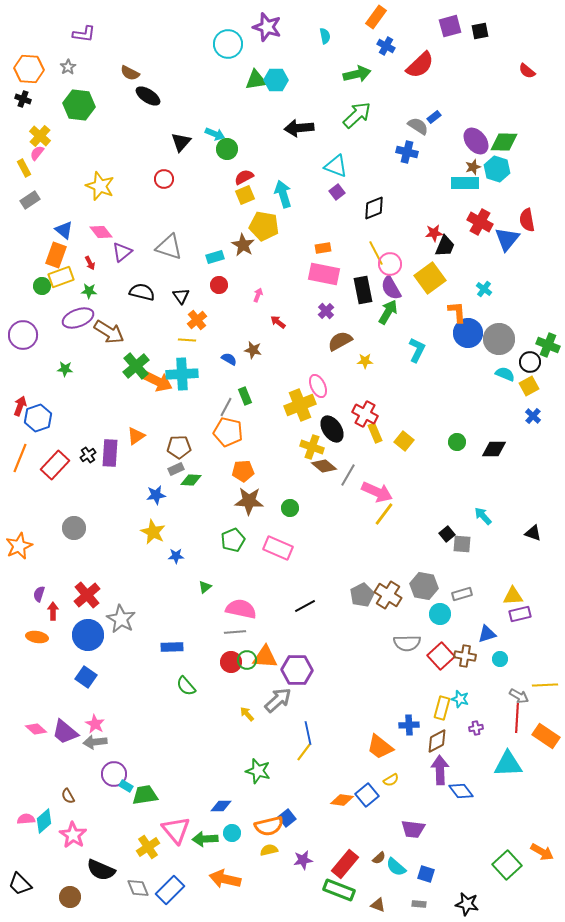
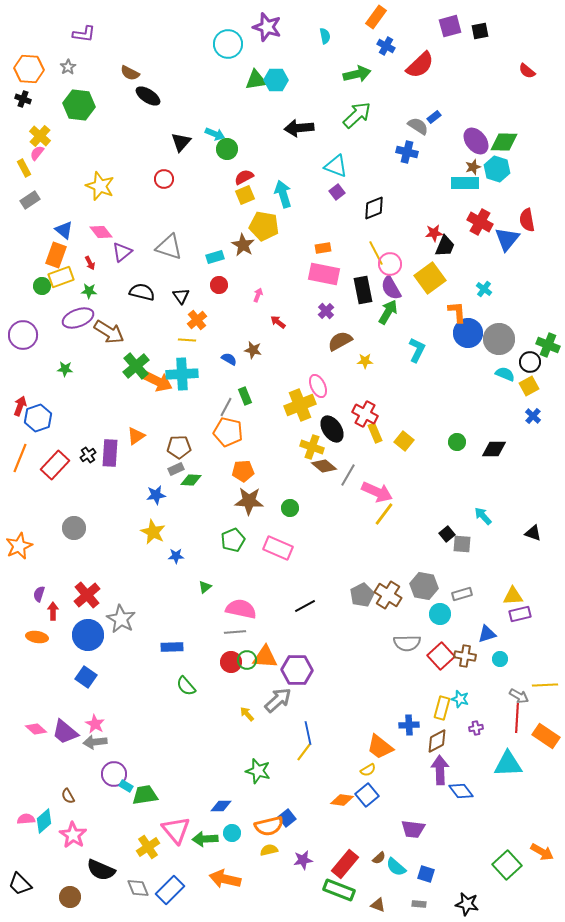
yellow semicircle at (391, 780): moved 23 px left, 10 px up
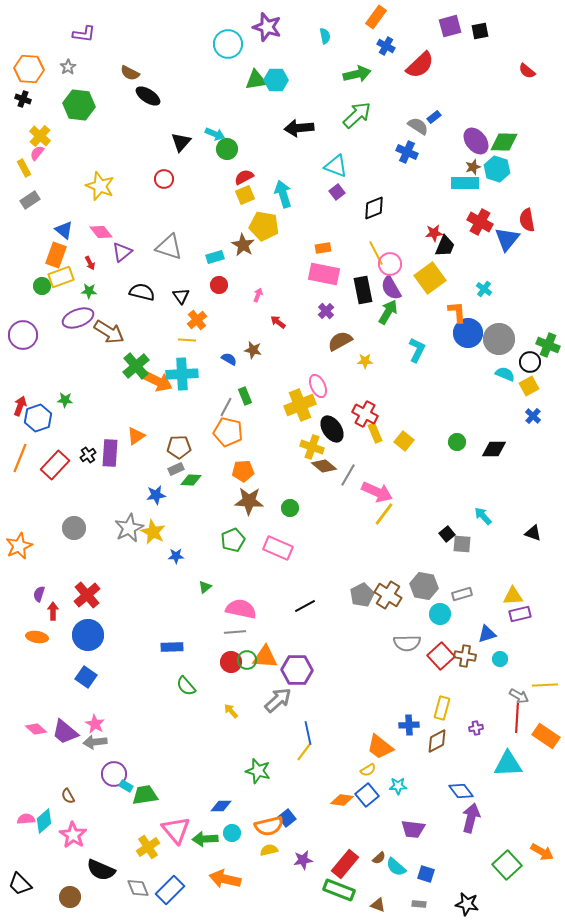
blue cross at (407, 152): rotated 10 degrees clockwise
green star at (65, 369): moved 31 px down
gray star at (121, 619): moved 8 px right, 91 px up; rotated 16 degrees clockwise
cyan star at (460, 699): moved 62 px left, 87 px down; rotated 18 degrees counterclockwise
yellow arrow at (247, 714): moved 16 px left, 3 px up
purple arrow at (440, 770): moved 31 px right, 48 px down; rotated 16 degrees clockwise
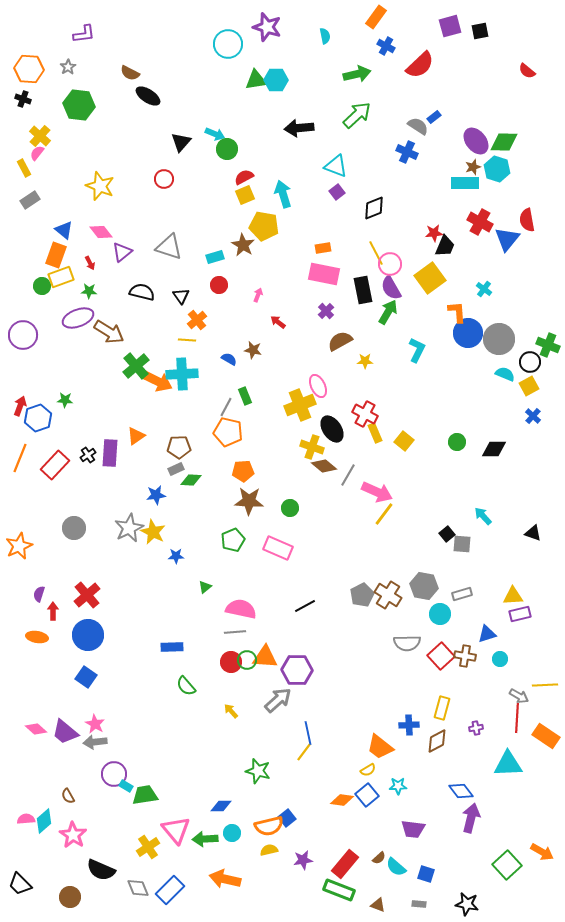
purple L-shape at (84, 34): rotated 15 degrees counterclockwise
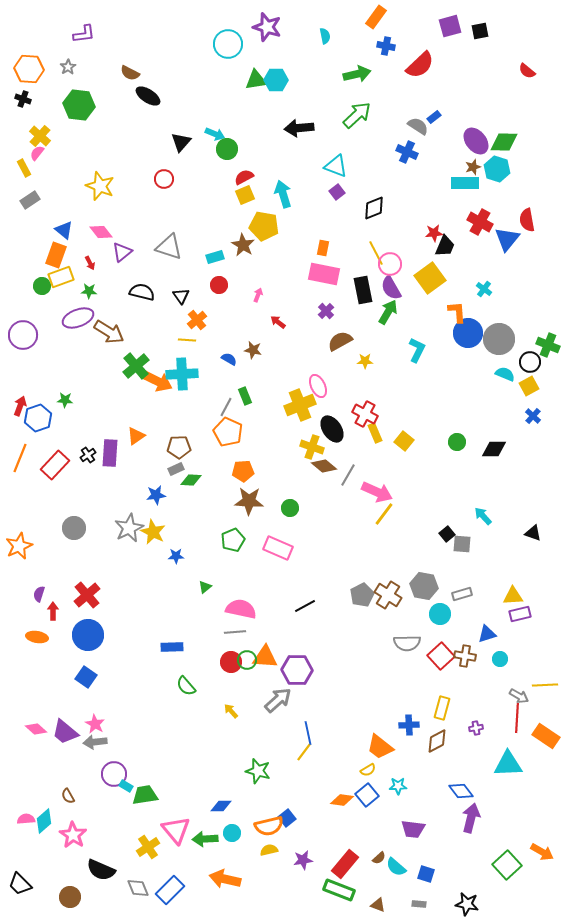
blue cross at (386, 46): rotated 18 degrees counterclockwise
orange rectangle at (323, 248): rotated 70 degrees counterclockwise
orange pentagon at (228, 432): rotated 12 degrees clockwise
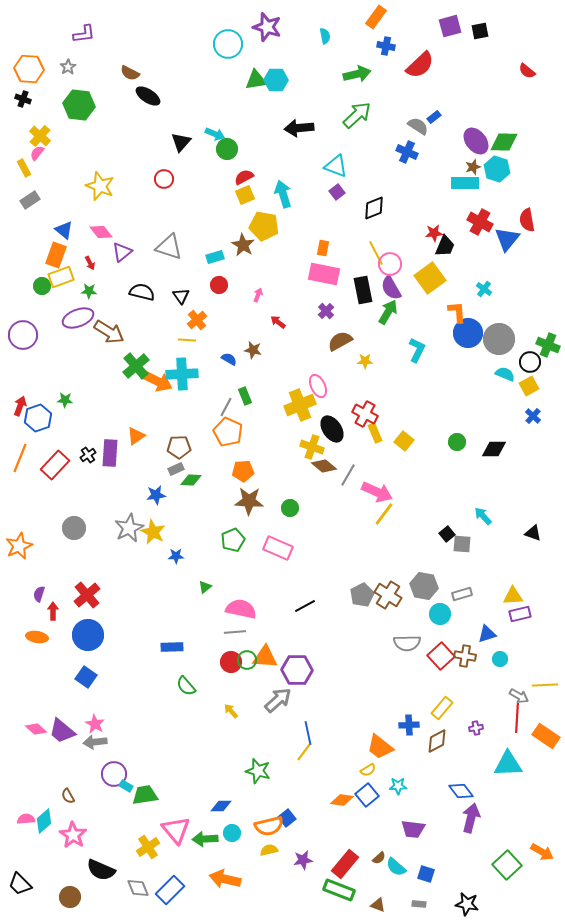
yellow rectangle at (442, 708): rotated 25 degrees clockwise
purple trapezoid at (65, 732): moved 3 px left, 1 px up
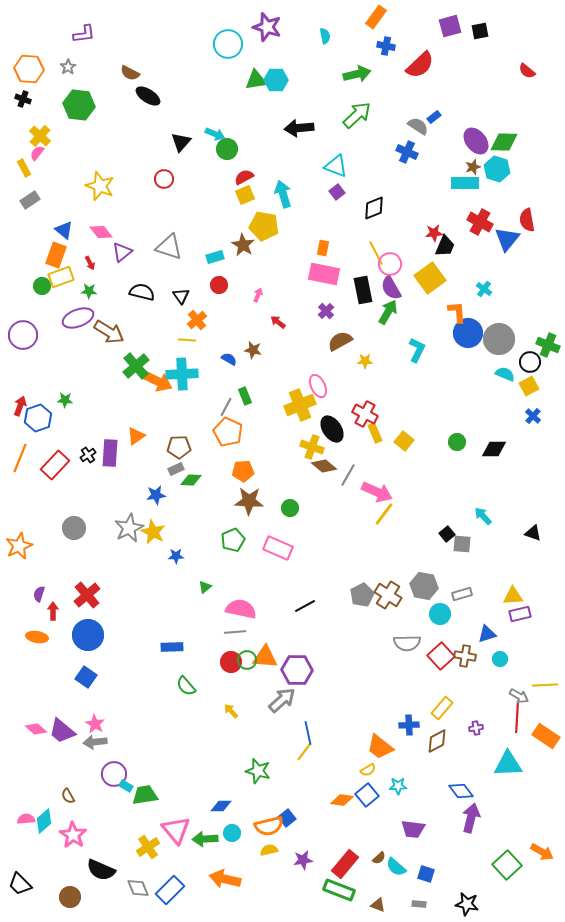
gray arrow at (278, 700): moved 4 px right
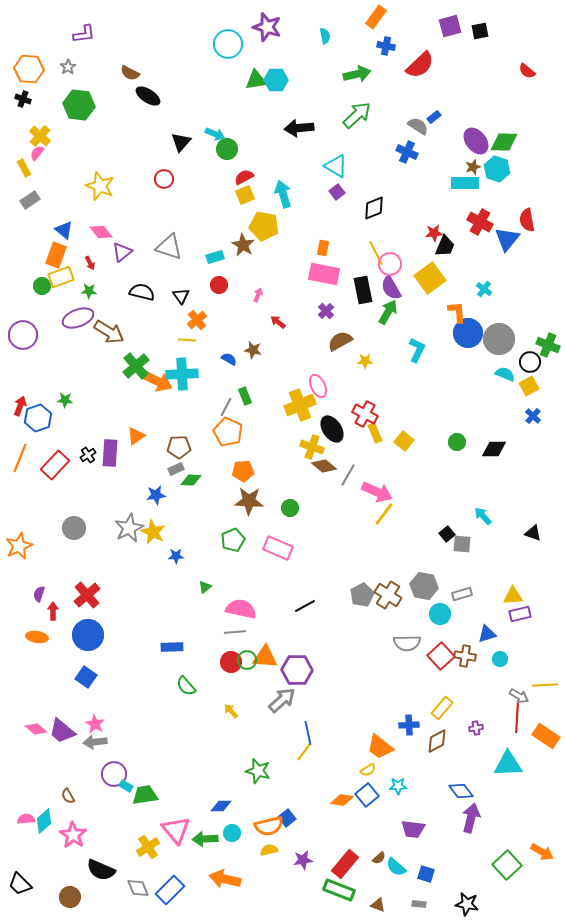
cyan triangle at (336, 166): rotated 10 degrees clockwise
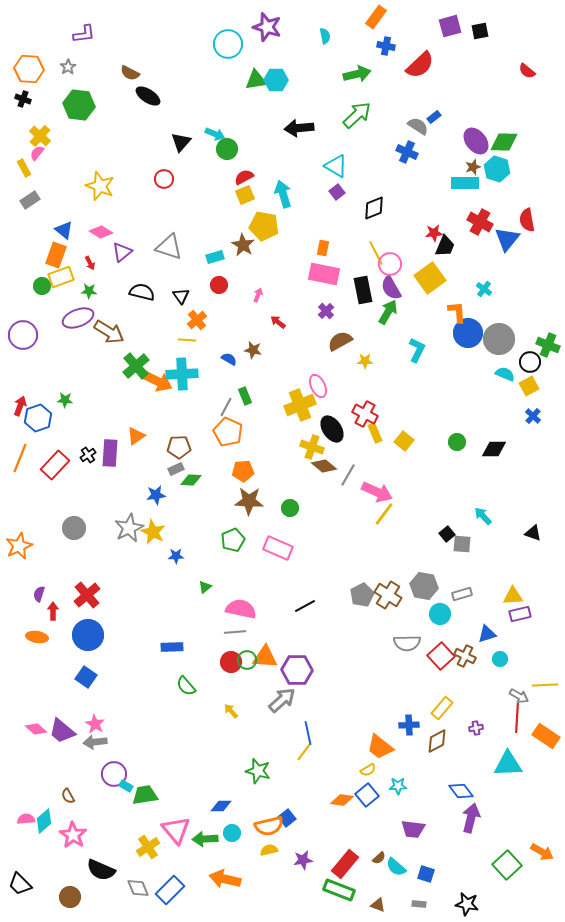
pink diamond at (101, 232): rotated 20 degrees counterclockwise
brown cross at (465, 656): rotated 15 degrees clockwise
